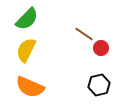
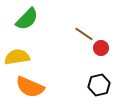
yellow semicircle: moved 9 px left, 7 px down; rotated 55 degrees clockwise
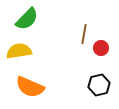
brown line: rotated 66 degrees clockwise
yellow semicircle: moved 2 px right, 6 px up
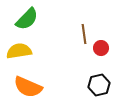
brown line: rotated 18 degrees counterclockwise
orange semicircle: moved 2 px left
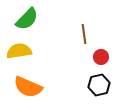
red circle: moved 9 px down
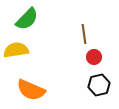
yellow semicircle: moved 3 px left, 1 px up
red circle: moved 7 px left
orange semicircle: moved 3 px right, 3 px down
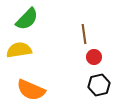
yellow semicircle: moved 3 px right
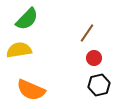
brown line: moved 3 px right, 1 px up; rotated 42 degrees clockwise
red circle: moved 1 px down
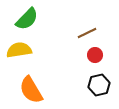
brown line: rotated 30 degrees clockwise
red circle: moved 1 px right, 3 px up
orange semicircle: rotated 36 degrees clockwise
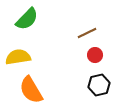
yellow semicircle: moved 1 px left, 7 px down
